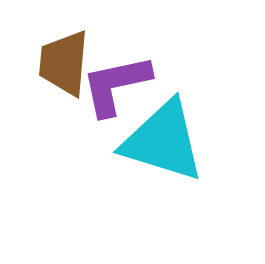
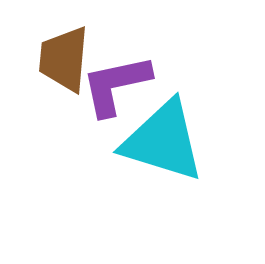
brown trapezoid: moved 4 px up
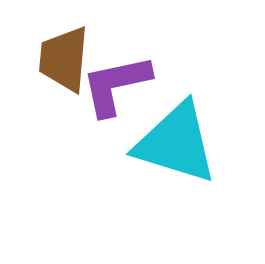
cyan triangle: moved 13 px right, 2 px down
